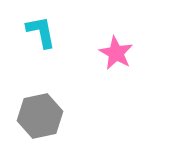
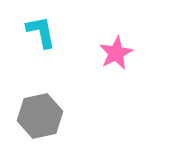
pink star: rotated 16 degrees clockwise
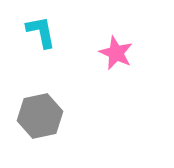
pink star: rotated 20 degrees counterclockwise
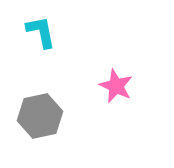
pink star: moved 33 px down
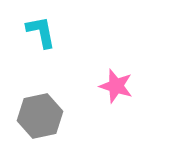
pink star: rotated 8 degrees counterclockwise
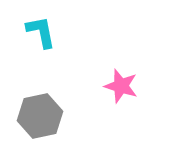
pink star: moved 5 px right
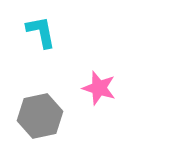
pink star: moved 22 px left, 2 px down
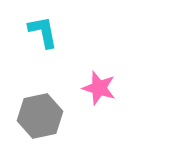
cyan L-shape: moved 2 px right
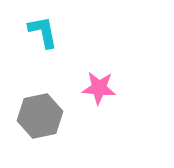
pink star: rotated 12 degrees counterclockwise
